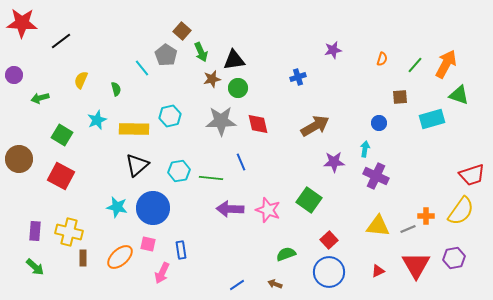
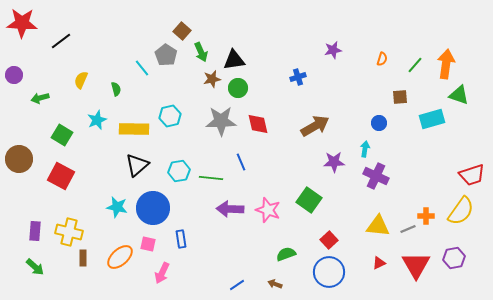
orange arrow at (446, 64): rotated 20 degrees counterclockwise
blue rectangle at (181, 250): moved 11 px up
red triangle at (378, 271): moved 1 px right, 8 px up
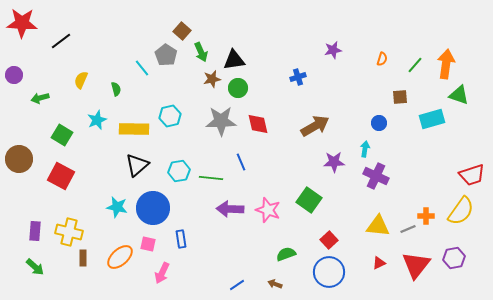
red triangle at (416, 265): rotated 8 degrees clockwise
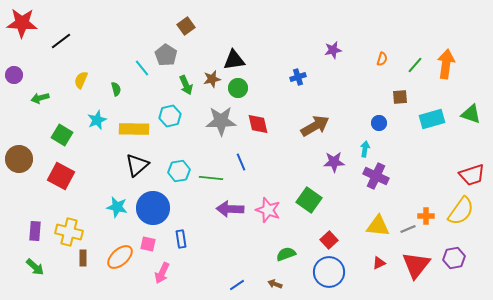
brown square at (182, 31): moved 4 px right, 5 px up; rotated 12 degrees clockwise
green arrow at (201, 52): moved 15 px left, 33 px down
green triangle at (459, 95): moved 12 px right, 19 px down
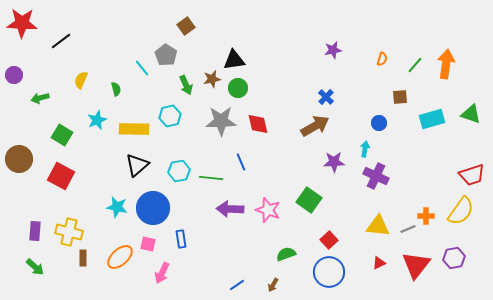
blue cross at (298, 77): moved 28 px right, 20 px down; rotated 28 degrees counterclockwise
brown arrow at (275, 284): moved 2 px left, 1 px down; rotated 80 degrees counterclockwise
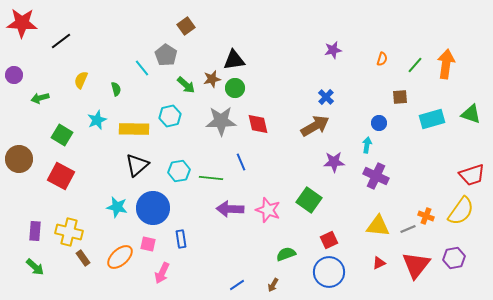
green arrow at (186, 85): rotated 24 degrees counterclockwise
green circle at (238, 88): moved 3 px left
cyan arrow at (365, 149): moved 2 px right, 4 px up
orange cross at (426, 216): rotated 21 degrees clockwise
red square at (329, 240): rotated 18 degrees clockwise
brown rectangle at (83, 258): rotated 35 degrees counterclockwise
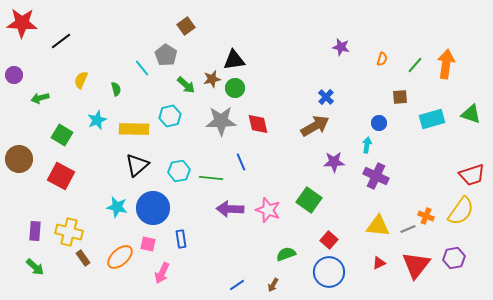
purple star at (333, 50): moved 8 px right, 3 px up; rotated 24 degrees clockwise
red square at (329, 240): rotated 24 degrees counterclockwise
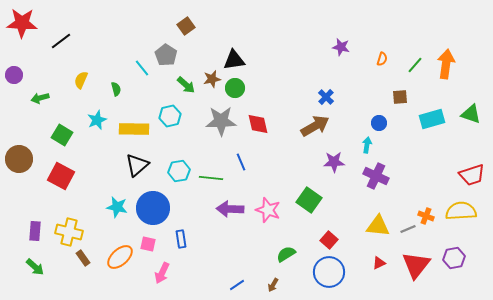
yellow semicircle at (461, 211): rotated 128 degrees counterclockwise
green semicircle at (286, 254): rotated 12 degrees counterclockwise
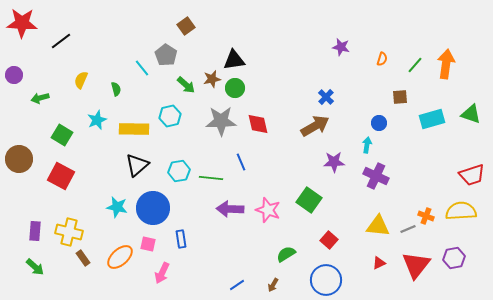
blue circle at (329, 272): moved 3 px left, 8 px down
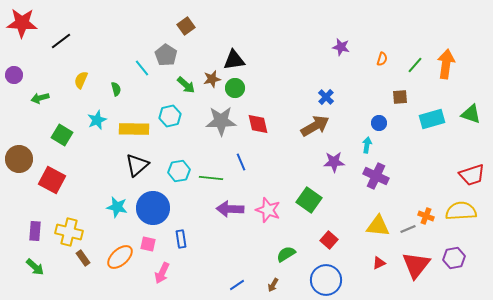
red square at (61, 176): moved 9 px left, 4 px down
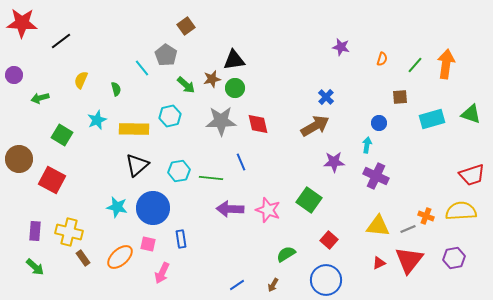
red triangle at (416, 265): moved 7 px left, 5 px up
